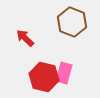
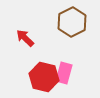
brown hexagon: rotated 12 degrees clockwise
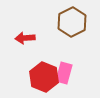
red arrow: rotated 48 degrees counterclockwise
red hexagon: rotated 8 degrees clockwise
